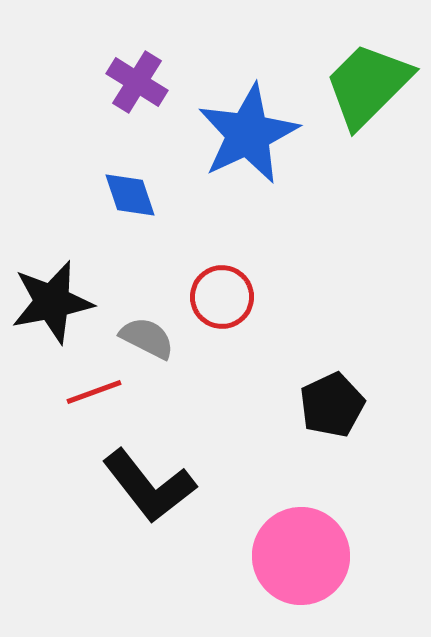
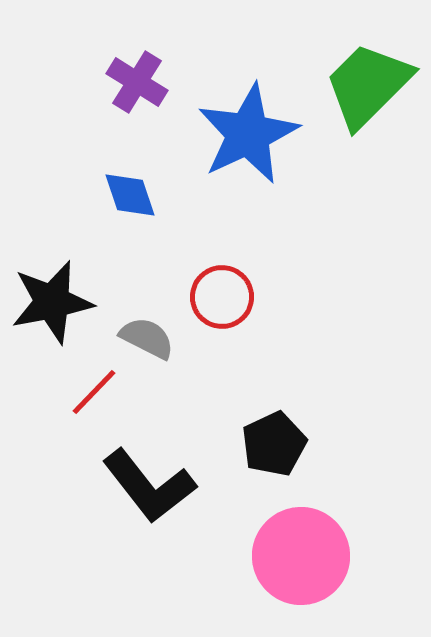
red line: rotated 26 degrees counterclockwise
black pentagon: moved 58 px left, 39 px down
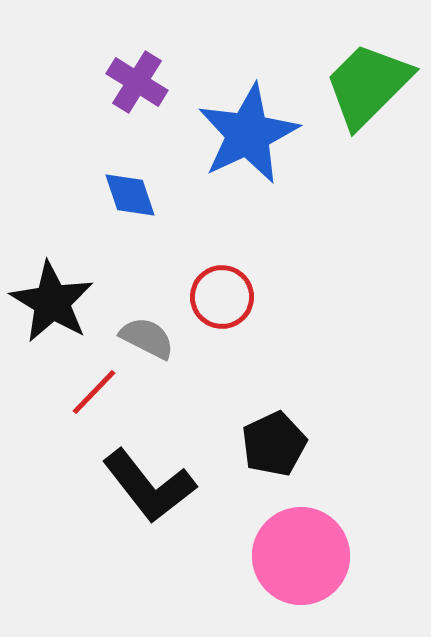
black star: rotated 30 degrees counterclockwise
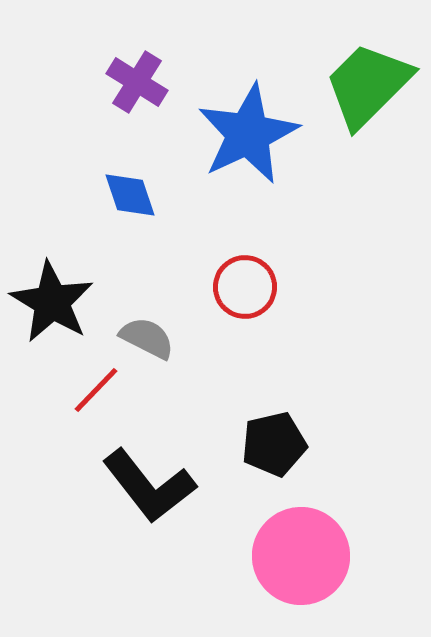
red circle: moved 23 px right, 10 px up
red line: moved 2 px right, 2 px up
black pentagon: rotated 12 degrees clockwise
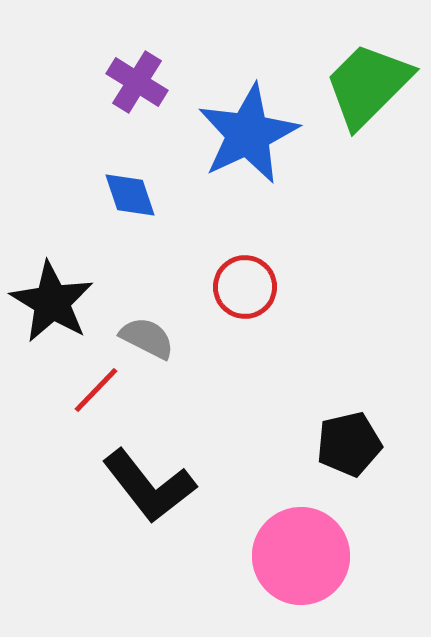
black pentagon: moved 75 px right
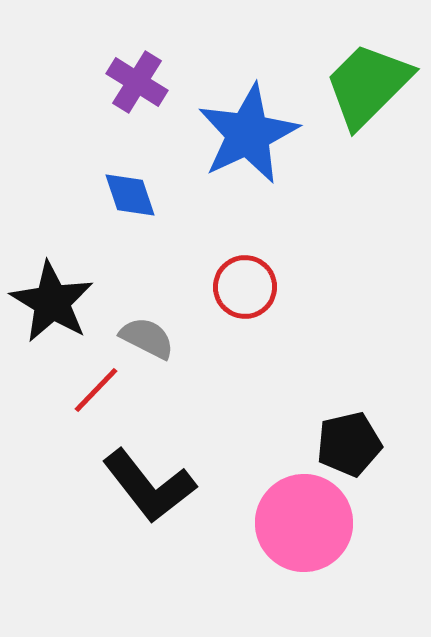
pink circle: moved 3 px right, 33 px up
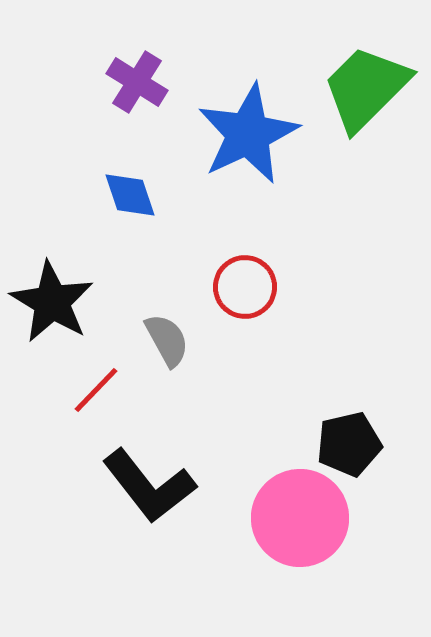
green trapezoid: moved 2 px left, 3 px down
gray semicircle: moved 20 px right, 2 px down; rotated 34 degrees clockwise
pink circle: moved 4 px left, 5 px up
